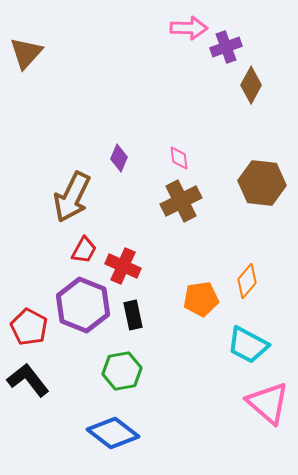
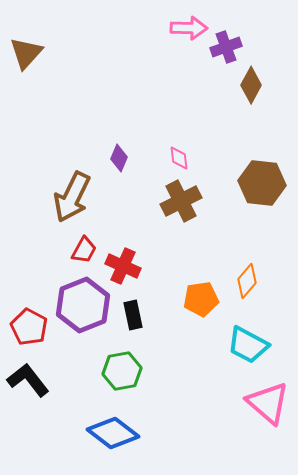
purple hexagon: rotated 16 degrees clockwise
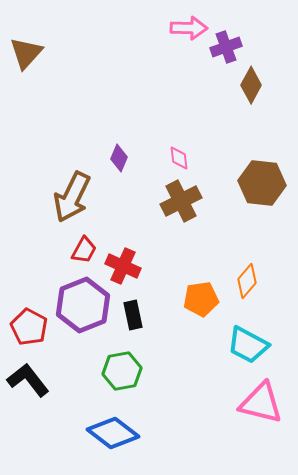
pink triangle: moved 7 px left; rotated 27 degrees counterclockwise
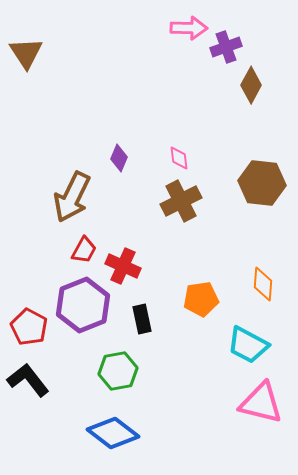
brown triangle: rotated 15 degrees counterclockwise
orange diamond: moved 16 px right, 3 px down; rotated 36 degrees counterclockwise
black rectangle: moved 9 px right, 4 px down
green hexagon: moved 4 px left
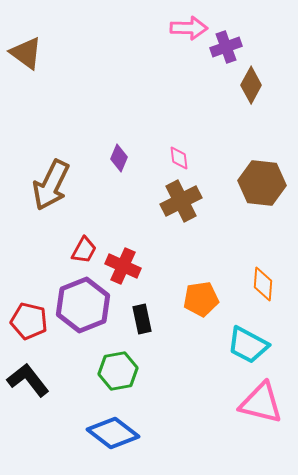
brown triangle: rotated 21 degrees counterclockwise
brown arrow: moved 21 px left, 12 px up
red pentagon: moved 6 px up; rotated 15 degrees counterclockwise
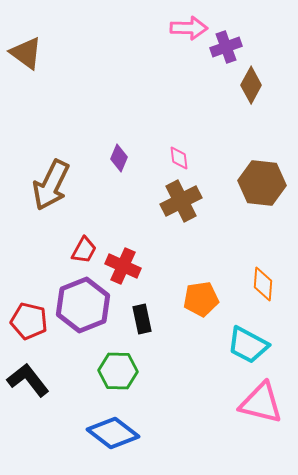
green hexagon: rotated 12 degrees clockwise
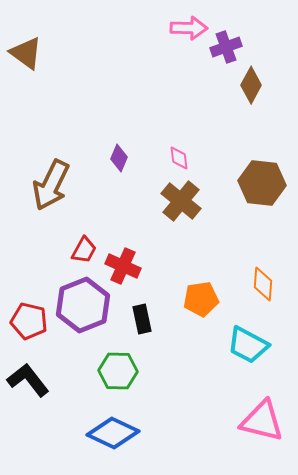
brown cross: rotated 24 degrees counterclockwise
pink triangle: moved 1 px right, 18 px down
blue diamond: rotated 12 degrees counterclockwise
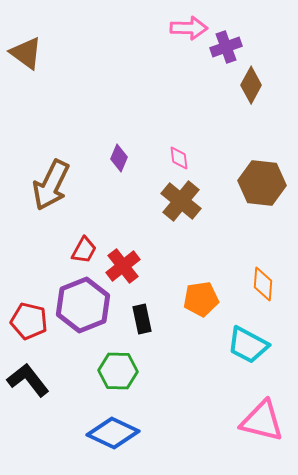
red cross: rotated 28 degrees clockwise
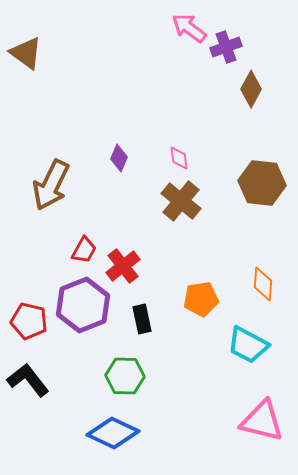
pink arrow: rotated 144 degrees counterclockwise
brown diamond: moved 4 px down
green hexagon: moved 7 px right, 5 px down
